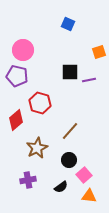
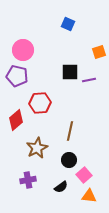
red hexagon: rotated 20 degrees counterclockwise
brown line: rotated 30 degrees counterclockwise
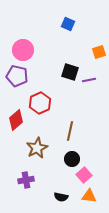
black square: rotated 18 degrees clockwise
red hexagon: rotated 20 degrees counterclockwise
black circle: moved 3 px right, 1 px up
purple cross: moved 2 px left
black semicircle: moved 10 px down; rotated 48 degrees clockwise
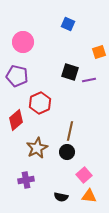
pink circle: moved 8 px up
black circle: moved 5 px left, 7 px up
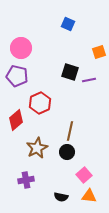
pink circle: moved 2 px left, 6 px down
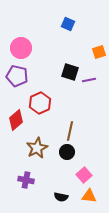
purple cross: rotated 21 degrees clockwise
